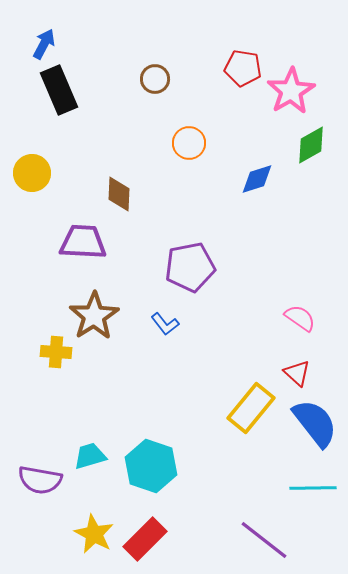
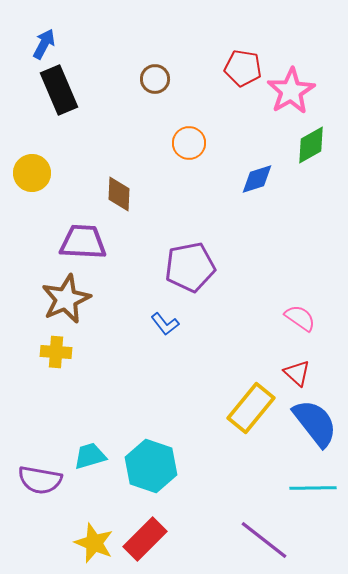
brown star: moved 28 px left, 17 px up; rotated 9 degrees clockwise
yellow star: moved 9 px down; rotated 6 degrees counterclockwise
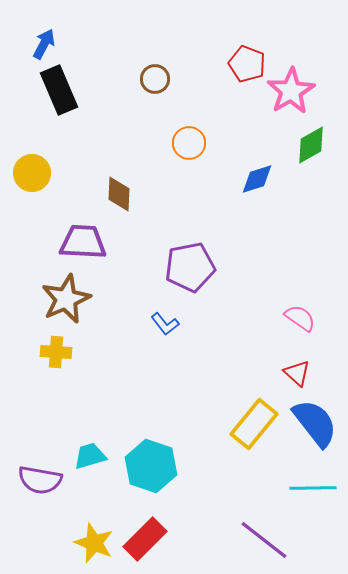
red pentagon: moved 4 px right, 4 px up; rotated 12 degrees clockwise
yellow rectangle: moved 3 px right, 16 px down
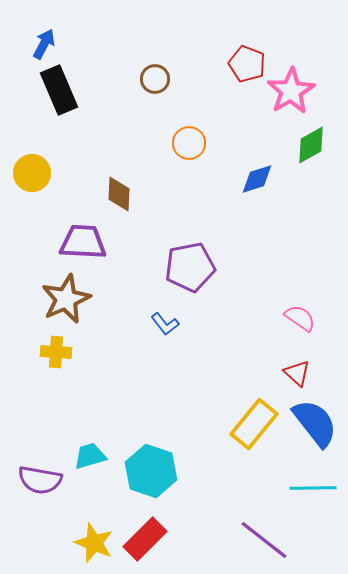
cyan hexagon: moved 5 px down
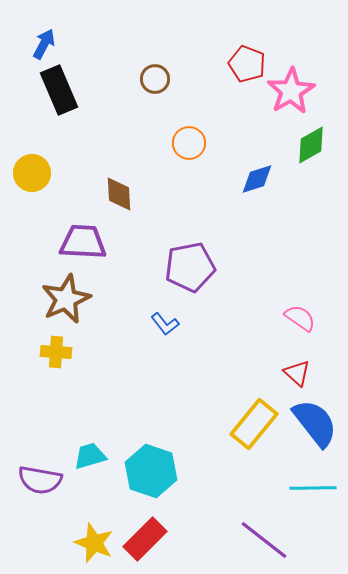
brown diamond: rotated 6 degrees counterclockwise
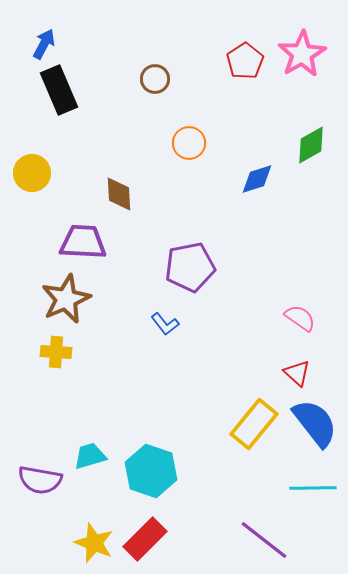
red pentagon: moved 2 px left, 3 px up; rotated 18 degrees clockwise
pink star: moved 11 px right, 37 px up
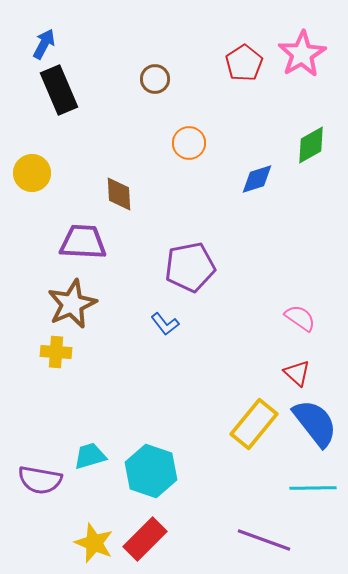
red pentagon: moved 1 px left, 2 px down
brown star: moved 6 px right, 5 px down
purple line: rotated 18 degrees counterclockwise
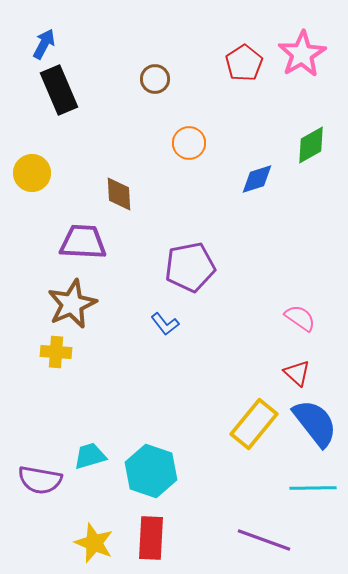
red rectangle: moved 6 px right, 1 px up; rotated 42 degrees counterclockwise
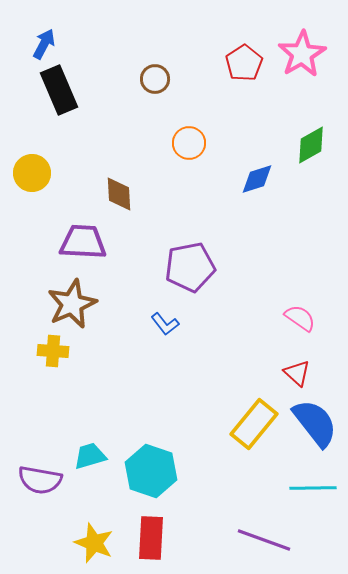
yellow cross: moved 3 px left, 1 px up
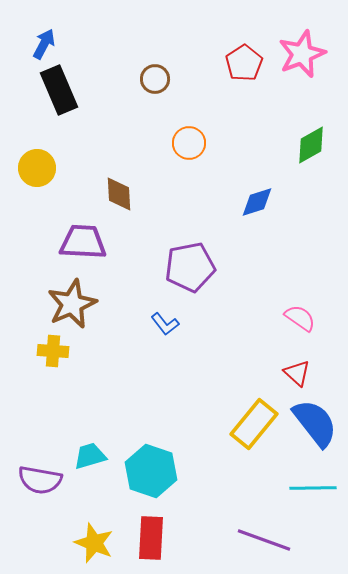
pink star: rotated 9 degrees clockwise
yellow circle: moved 5 px right, 5 px up
blue diamond: moved 23 px down
